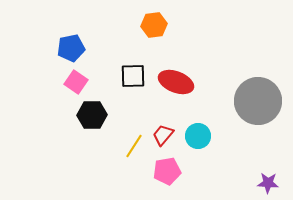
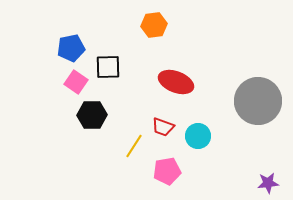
black square: moved 25 px left, 9 px up
red trapezoid: moved 8 px up; rotated 110 degrees counterclockwise
purple star: rotated 10 degrees counterclockwise
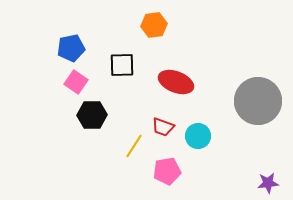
black square: moved 14 px right, 2 px up
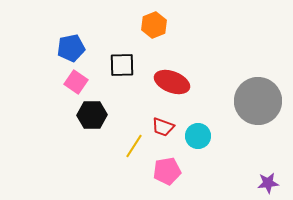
orange hexagon: rotated 15 degrees counterclockwise
red ellipse: moved 4 px left
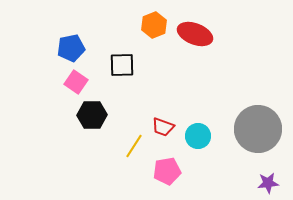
red ellipse: moved 23 px right, 48 px up
gray circle: moved 28 px down
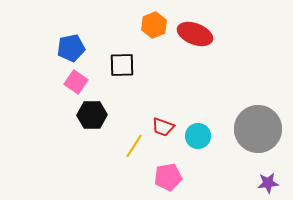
pink pentagon: moved 1 px right, 6 px down
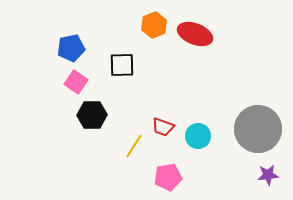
purple star: moved 8 px up
